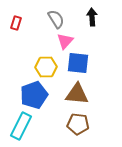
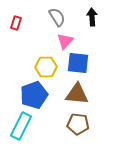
gray semicircle: moved 1 px right, 2 px up
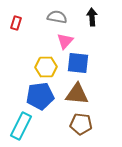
gray semicircle: rotated 48 degrees counterclockwise
blue pentagon: moved 6 px right, 1 px down; rotated 12 degrees clockwise
brown pentagon: moved 3 px right
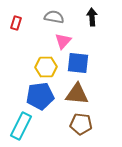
gray semicircle: moved 3 px left
pink triangle: moved 2 px left
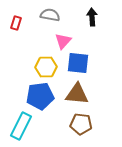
gray semicircle: moved 4 px left, 2 px up
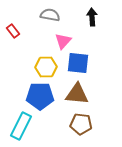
red rectangle: moved 3 px left, 8 px down; rotated 56 degrees counterclockwise
blue pentagon: rotated 8 degrees clockwise
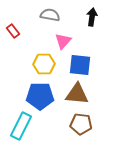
black arrow: rotated 12 degrees clockwise
blue square: moved 2 px right, 2 px down
yellow hexagon: moved 2 px left, 3 px up
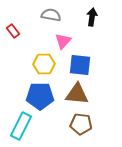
gray semicircle: moved 1 px right
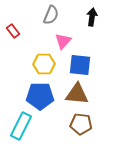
gray semicircle: rotated 102 degrees clockwise
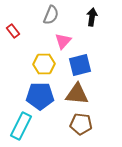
blue square: rotated 20 degrees counterclockwise
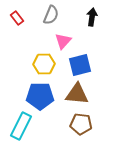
red rectangle: moved 4 px right, 13 px up
